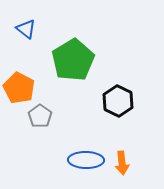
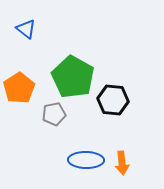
green pentagon: moved 17 px down; rotated 12 degrees counterclockwise
orange pentagon: rotated 12 degrees clockwise
black hexagon: moved 5 px left, 1 px up; rotated 20 degrees counterclockwise
gray pentagon: moved 14 px right, 2 px up; rotated 25 degrees clockwise
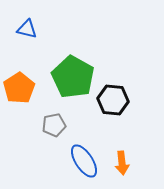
blue triangle: moved 1 px right; rotated 25 degrees counterclockwise
gray pentagon: moved 11 px down
blue ellipse: moved 2 px left, 1 px down; rotated 56 degrees clockwise
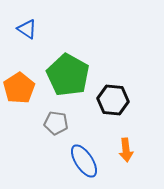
blue triangle: rotated 20 degrees clockwise
green pentagon: moved 5 px left, 2 px up
gray pentagon: moved 2 px right, 2 px up; rotated 20 degrees clockwise
orange arrow: moved 4 px right, 13 px up
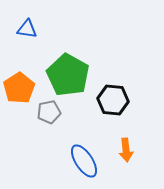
blue triangle: rotated 25 degrees counterclockwise
gray pentagon: moved 7 px left, 11 px up; rotated 20 degrees counterclockwise
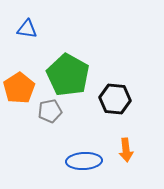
black hexagon: moved 2 px right, 1 px up
gray pentagon: moved 1 px right, 1 px up
blue ellipse: rotated 60 degrees counterclockwise
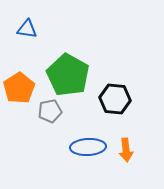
blue ellipse: moved 4 px right, 14 px up
